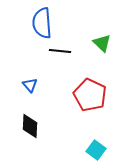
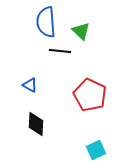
blue semicircle: moved 4 px right, 1 px up
green triangle: moved 21 px left, 12 px up
blue triangle: rotated 21 degrees counterclockwise
black diamond: moved 6 px right, 2 px up
cyan square: rotated 30 degrees clockwise
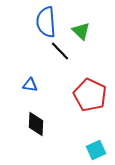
black line: rotated 40 degrees clockwise
blue triangle: rotated 21 degrees counterclockwise
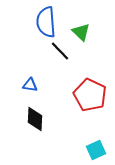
green triangle: moved 1 px down
black diamond: moved 1 px left, 5 px up
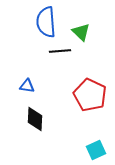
black line: rotated 50 degrees counterclockwise
blue triangle: moved 3 px left, 1 px down
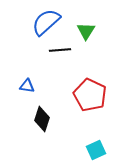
blue semicircle: rotated 52 degrees clockwise
green triangle: moved 5 px right, 1 px up; rotated 18 degrees clockwise
black line: moved 1 px up
black diamond: moved 7 px right; rotated 15 degrees clockwise
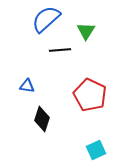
blue semicircle: moved 3 px up
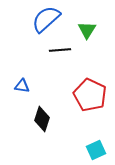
green triangle: moved 1 px right, 1 px up
blue triangle: moved 5 px left
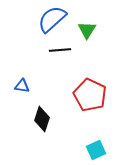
blue semicircle: moved 6 px right
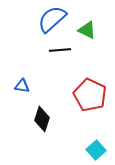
green triangle: rotated 36 degrees counterclockwise
cyan square: rotated 18 degrees counterclockwise
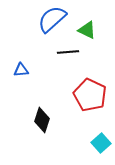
black line: moved 8 px right, 2 px down
blue triangle: moved 1 px left, 16 px up; rotated 14 degrees counterclockwise
black diamond: moved 1 px down
cyan square: moved 5 px right, 7 px up
